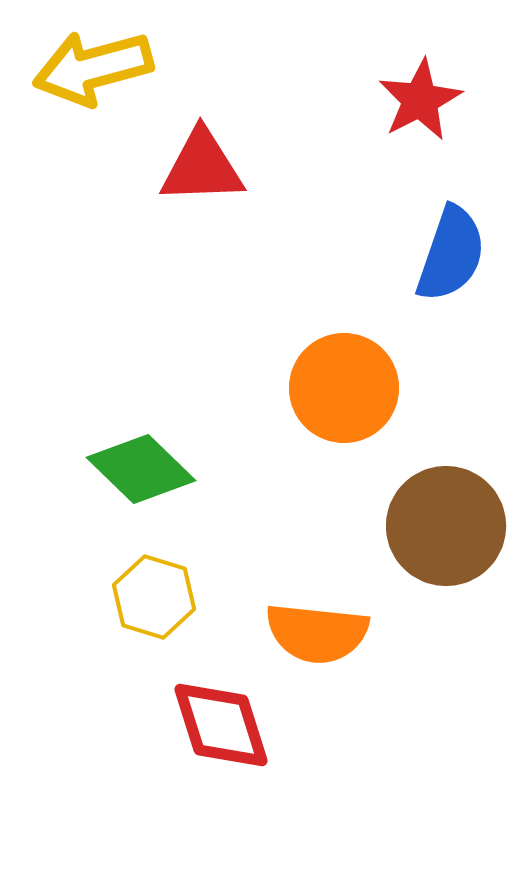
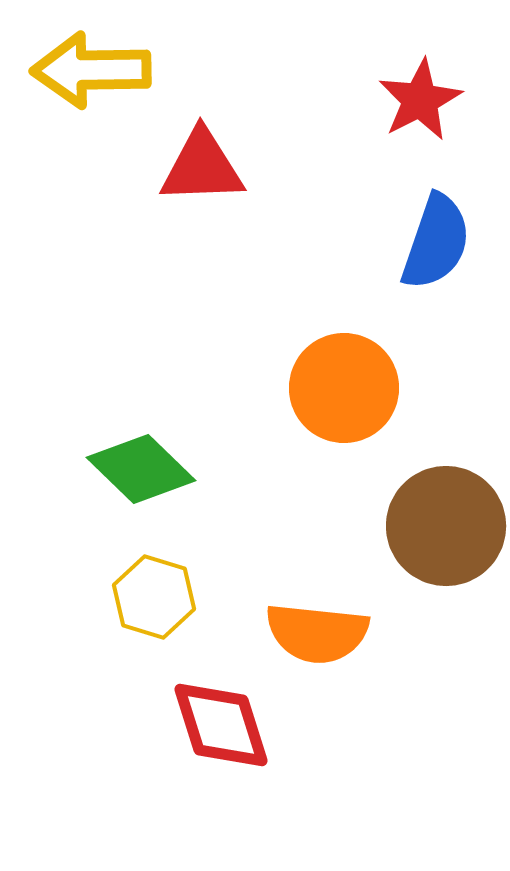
yellow arrow: moved 2 px left, 2 px down; rotated 14 degrees clockwise
blue semicircle: moved 15 px left, 12 px up
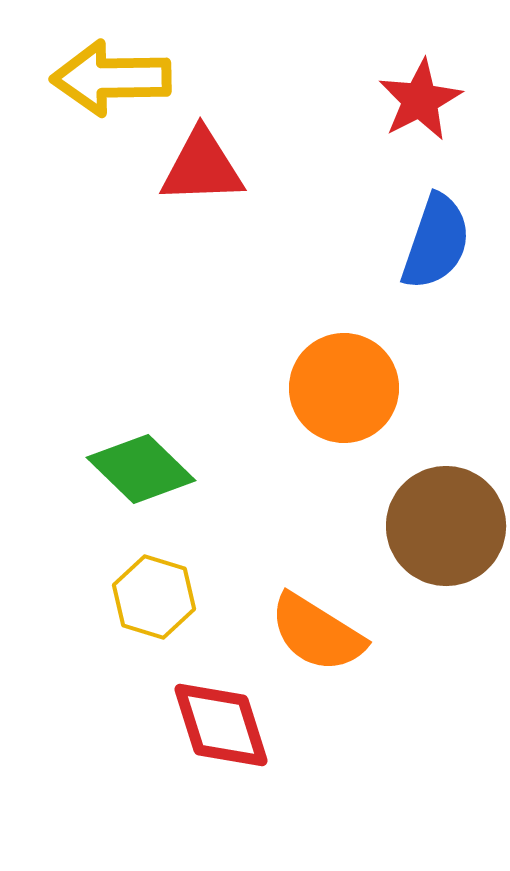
yellow arrow: moved 20 px right, 8 px down
orange semicircle: rotated 26 degrees clockwise
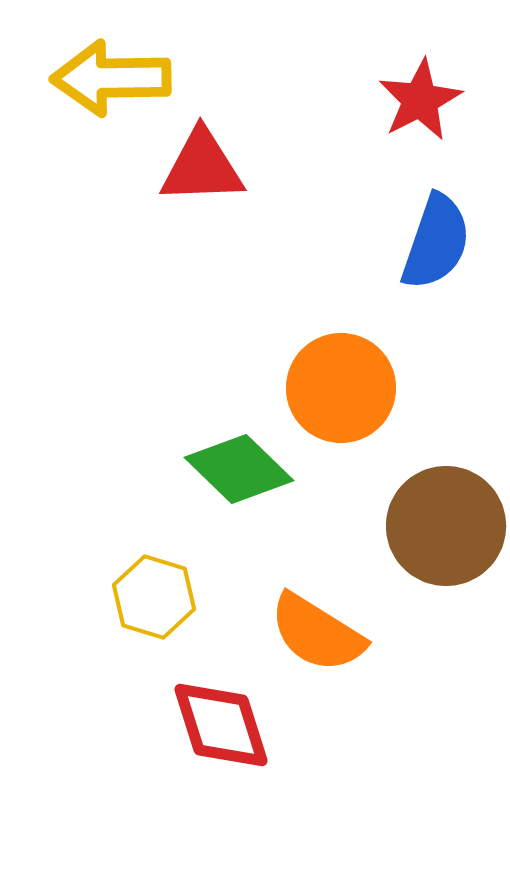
orange circle: moved 3 px left
green diamond: moved 98 px right
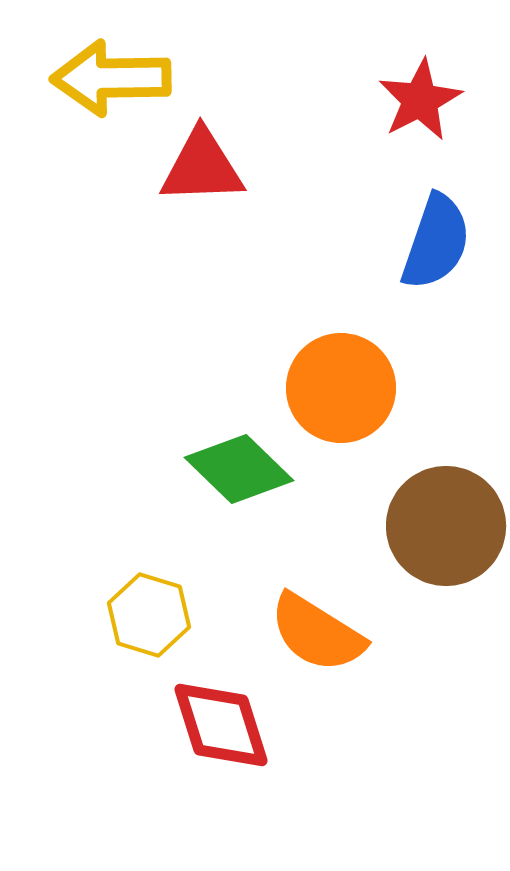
yellow hexagon: moved 5 px left, 18 px down
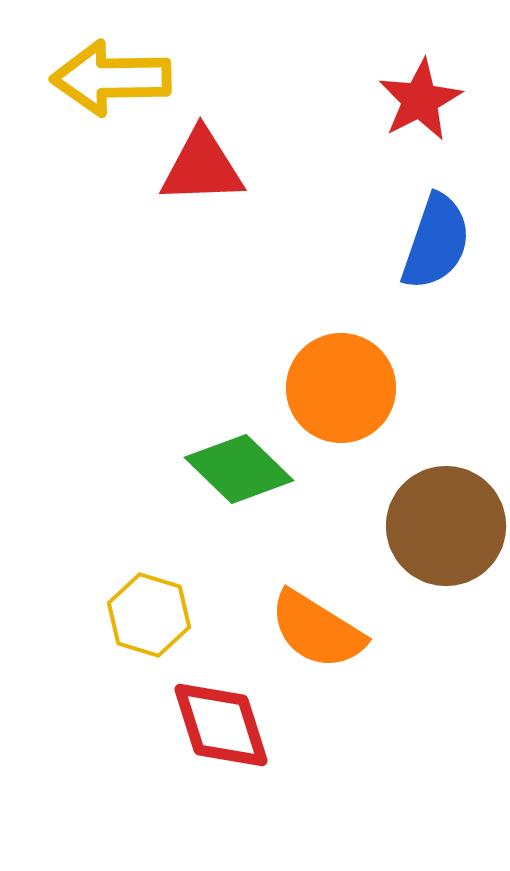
orange semicircle: moved 3 px up
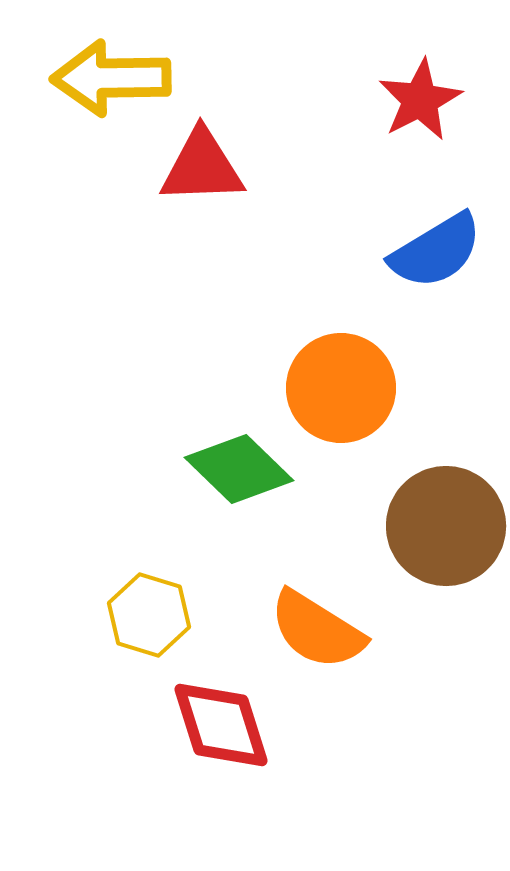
blue semicircle: moved 9 px down; rotated 40 degrees clockwise
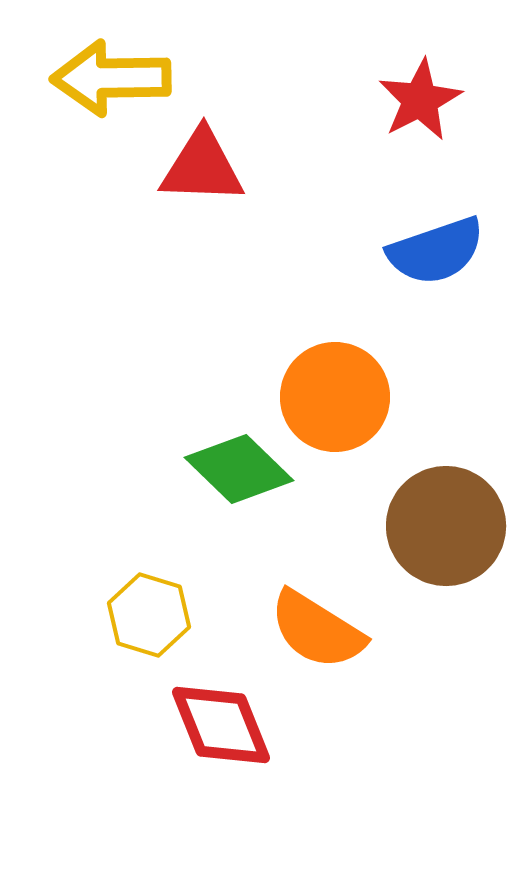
red triangle: rotated 4 degrees clockwise
blue semicircle: rotated 12 degrees clockwise
orange circle: moved 6 px left, 9 px down
red diamond: rotated 4 degrees counterclockwise
